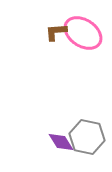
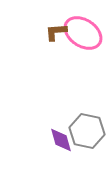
gray hexagon: moved 6 px up
purple diamond: moved 2 px up; rotated 16 degrees clockwise
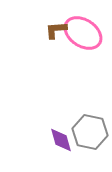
brown L-shape: moved 2 px up
gray hexagon: moved 3 px right, 1 px down
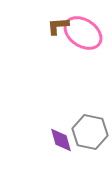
brown L-shape: moved 2 px right, 4 px up
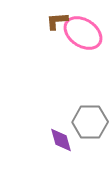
brown L-shape: moved 1 px left, 5 px up
gray hexagon: moved 10 px up; rotated 12 degrees counterclockwise
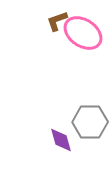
brown L-shape: rotated 15 degrees counterclockwise
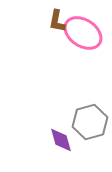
brown L-shape: rotated 60 degrees counterclockwise
gray hexagon: rotated 16 degrees counterclockwise
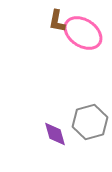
purple diamond: moved 6 px left, 6 px up
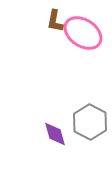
brown L-shape: moved 2 px left
gray hexagon: rotated 16 degrees counterclockwise
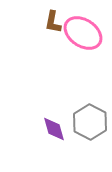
brown L-shape: moved 2 px left, 1 px down
purple diamond: moved 1 px left, 5 px up
